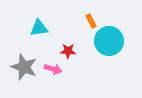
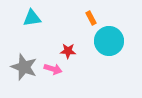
orange rectangle: moved 3 px up
cyan triangle: moved 7 px left, 10 px up
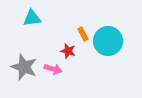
orange rectangle: moved 8 px left, 16 px down
cyan circle: moved 1 px left
red star: rotated 14 degrees clockwise
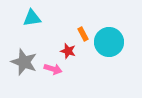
cyan circle: moved 1 px right, 1 px down
gray star: moved 5 px up
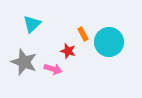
cyan triangle: moved 6 px down; rotated 36 degrees counterclockwise
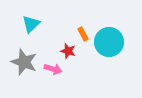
cyan triangle: moved 1 px left
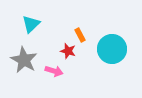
orange rectangle: moved 3 px left, 1 px down
cyan circle: moved 3 px right, 7 px down
gray star: moved 2 px up; rotated 8 degrees clockwise
pink arrow: moved 1 px right, 2 px down
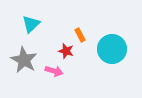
red star: moved 2 px left
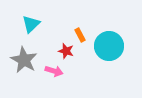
cyan circle: moved 3 px left, 3 px up
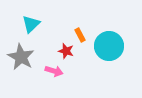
gray star: moved 3 px left, 3 px up
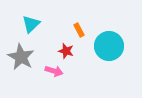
orange rectangle: moved 1 px left, 5 px up
